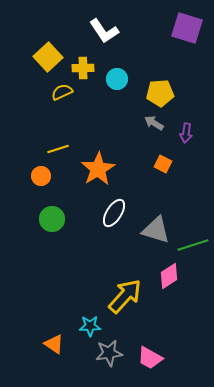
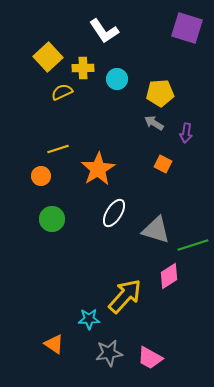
cyan star: moved 1 px left, 7 px up
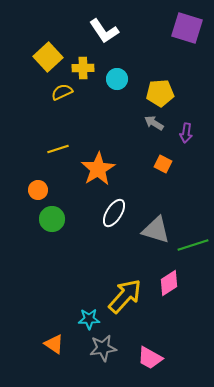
orange circle: moved 3 px left, 14 px down
pink diamond: moved 7 px down
gray star: moved 6 px left, 5 px up
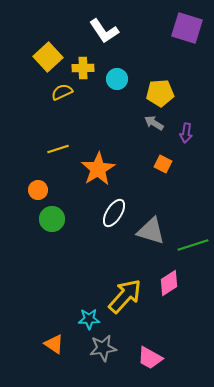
gray triangle: moved 5 px left, 1 px down
